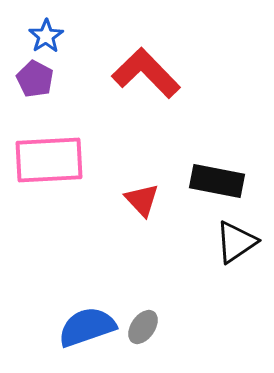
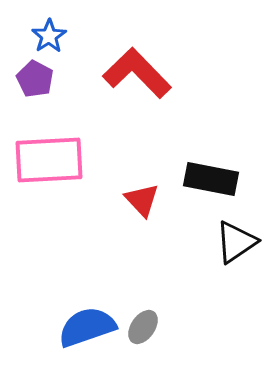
blue star: moved 3 px right
red L-shape: moved 9 px left
black rectangle: moved 6 px left, 2 px up
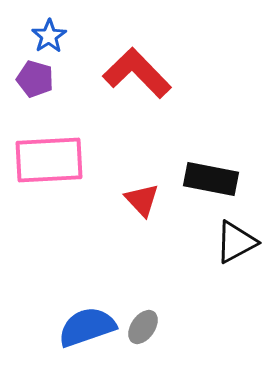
purple pentagon: rotated 12 degrees counterclockwise
black triangle: rotated 6 degrees clockwise
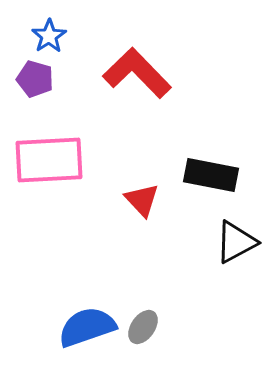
black rectangle: moved 4 px up
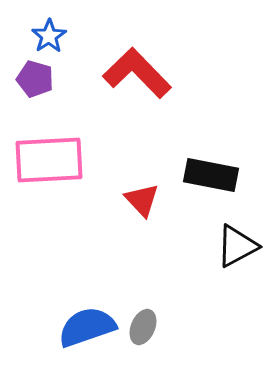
black triangle: moved 1 px right, 4 px down
gray ellipse: rotated 12 degrees counterclockwise
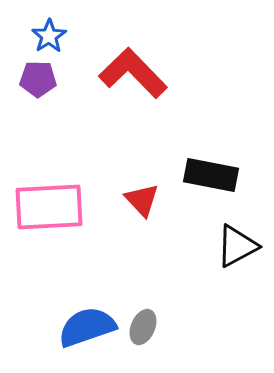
red L-shape: moved 4 px left
purple pentagon: moved 3 px right; rotated 15 degrees counterclockwise
pink rectangle: moved 47 px down
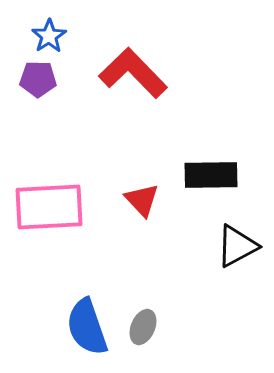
black rectangle: rotated 12 degrees counterclockwise
blue semicircle: rotated 90 degrees counterclockwise
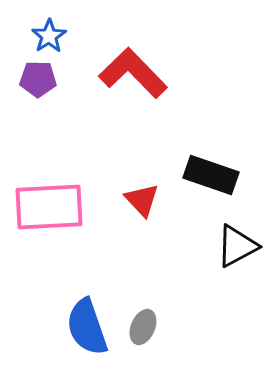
black rectangle: rotated 20 degrees clockwise
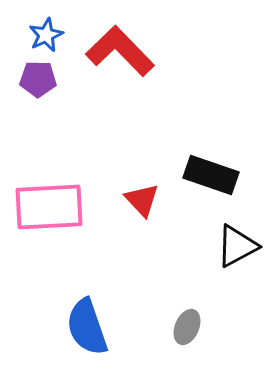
blue star: moved 3 px left, 1 px up; rotated 8 degrees clockwise
red L-shape: moved 13 px left, 22 px up
gray ellipse: moved 44 px right
